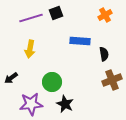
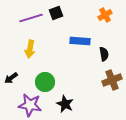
green circle: moved 7 px left
purple star: moved 1 px left, 1 px down; rotated 15 degrees clockwise
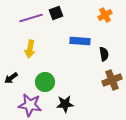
black star: rotated 30 degrees counterclockwise
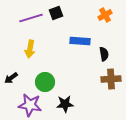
brown cross: moved 1 px left, 1 px up; rotated 18 degrees clockwise
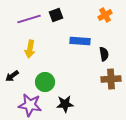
black square: moved 2 px down
purple line: moved 2 px left, 1 px down
black arrow: moved 1 px right, 2 px up
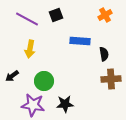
purple line: moved 2 px left; rotated 45 degrees clockwise
green circle: moved 1 px left, 1 px up
purple star: moved 3 px right
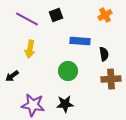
green circle: moved 24 px right, 10 px up
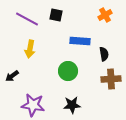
black square: rotated 32 degrees clockwise
black star: moved 7 px right, 1 px down
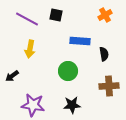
brown cross: moved 2 px left, 7 px down
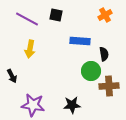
green circle: moved 23 px right
black arrow: rotated 80 degrees counterclockwise
